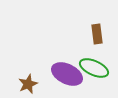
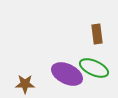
brown star: moved 3 px left; rotated 24 degrees clockwise
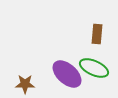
brown rectangle: rotated 12 degrees clockwise
purple ellipse: rotated 16 degrees clockwise
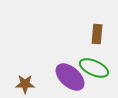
purple ellipse: moved 3 px right, 3 px down
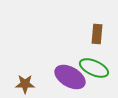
purple ellipse: rotated 12 degrees counterclockwise
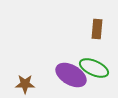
brown rectangle: moved 5 px up
purple ellipse: moved 1 px right, 2 px up
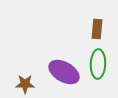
green ellipse: moved 4 px right, 4 px up; rotated 68 degrees clockwise
purple ellipse: moved 7 px left, 3 px up
